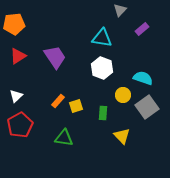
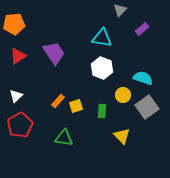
purple trapezoid: moved 1 px left, 4 px up
green rectangle: moved 1 px left, 2 px up
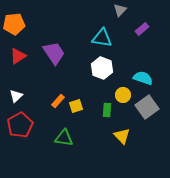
green rectangle: moved 5 px right, 1 px up
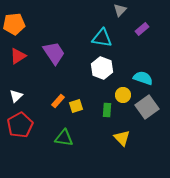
yellow triangle: moved 2 px down
